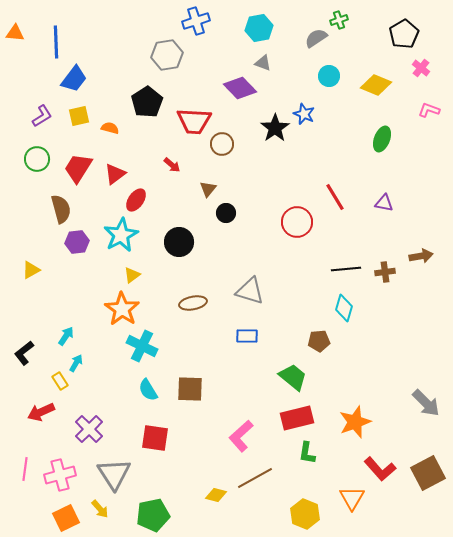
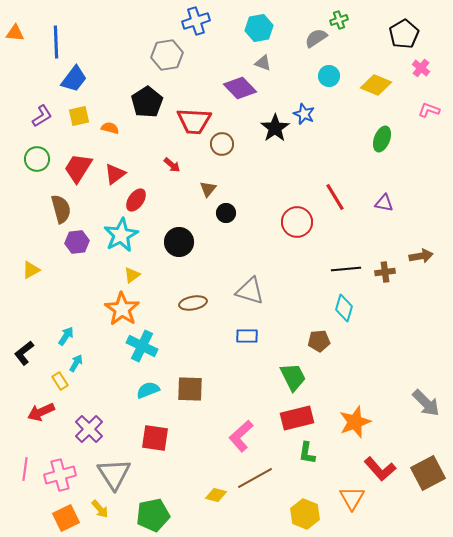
green trapezoid at (293, 377): rotated 24 degrees clockwise
cyan semicircle at (148, 390): rotated 100 degrees clockwise
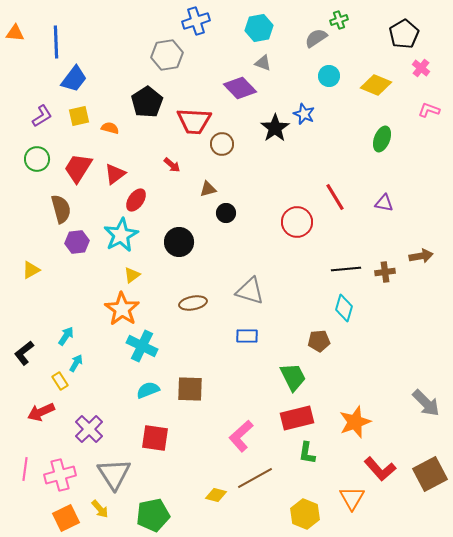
brown triangle at (208, 189): rotated 36 degrees clockwise
brown square at (428, 473): moved 2 px right, 1 px down
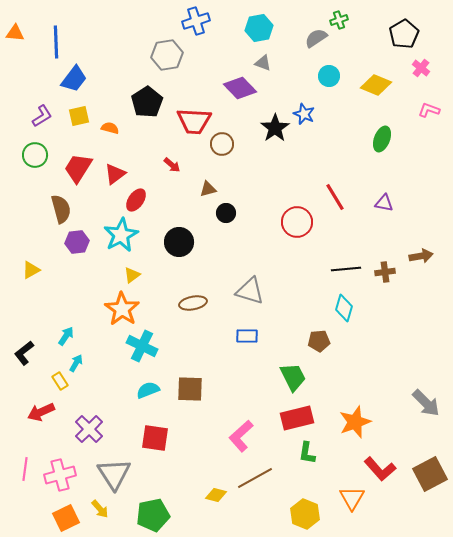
green circle at (37, 159): moved 2 px left, 4 px up
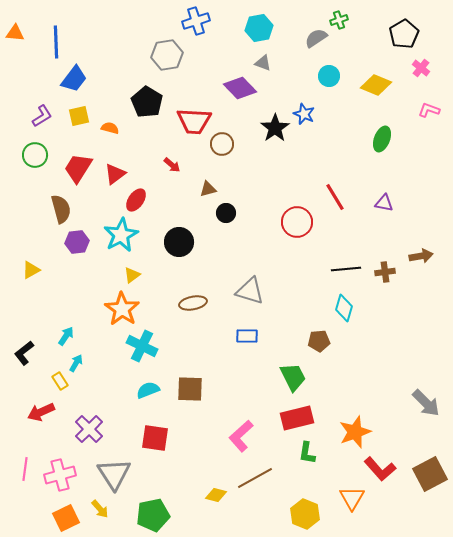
black pentagon at (147, 102): rotated 8 degrees counterclockwise
orange star at (355, 422): moved 10 px down
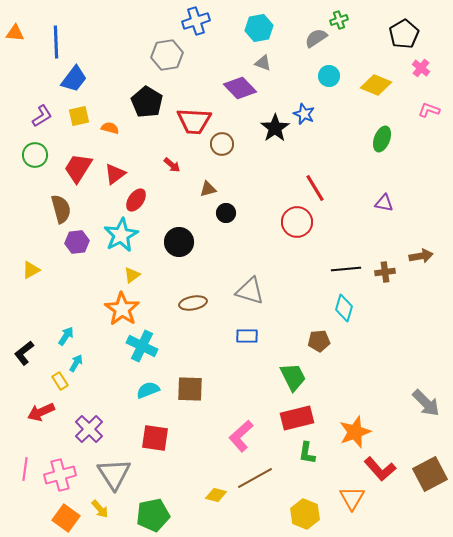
red line at (335, 197): moved 20 px left, 9 px up
orange square at (66, 518): rotated 28 degrees counterclockwise
